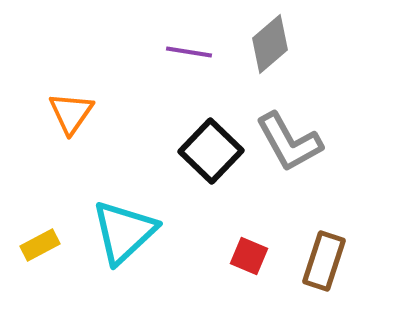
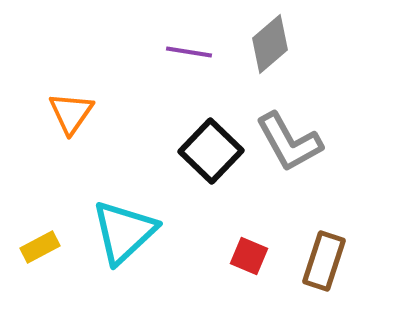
yellow rectangle: moved 2 px down
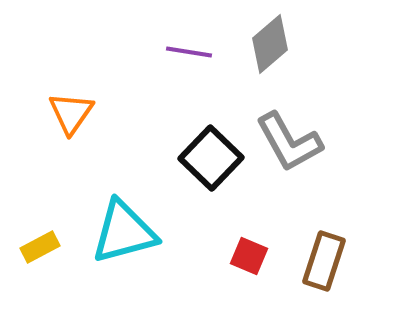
black square: moved 7 px down
cyan triangle: rotated 28 degrees clockwise
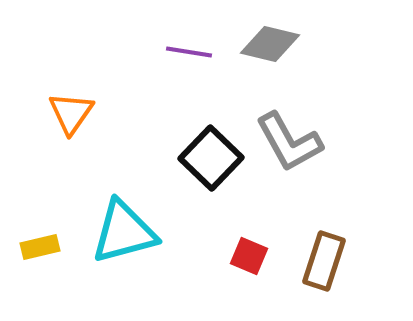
gray diamond: rotated 54 degrees clockwise
yellow rectangle: rotated 15 degrees clockwise
